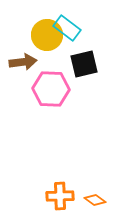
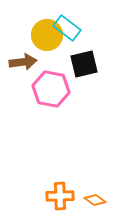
pink hexagon: rotated 9 degrees clockwise
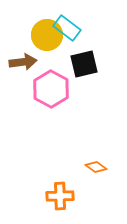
pink hexagon: rotated 18 degrees clockwise
orange diamond: moved 1 px right, 33 px up
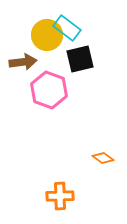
black square: moved 4 px left, 5 px up
pink hexagon: moved 2 px left, 1 px down; rotated 9 degrees counterclockwise
orange diamond: moved 7 px right, 9 px up
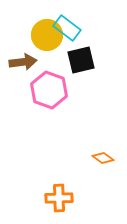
black square: moved 1 px right, 1 px down
orange cross: moved 1 px left, 2 px down
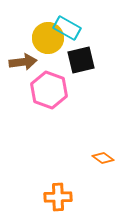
cyan rectangle: rotated 8 degrees counterclockwise
yellow circle: moved 1 px right, 3 px down
orange cross: moved 1 px left, 1 px up
